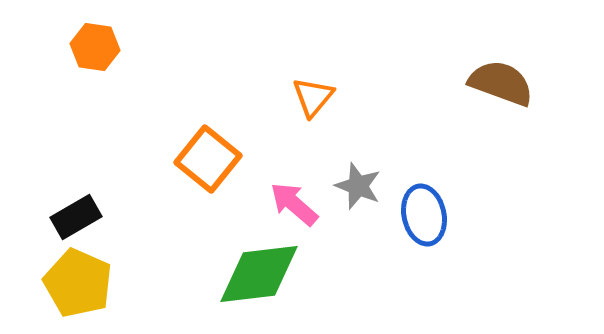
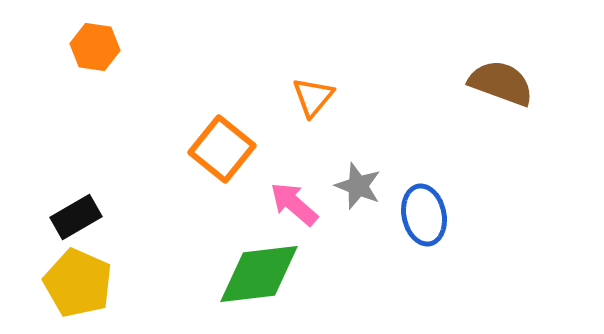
orange square: moved 14 px right, 10 px up
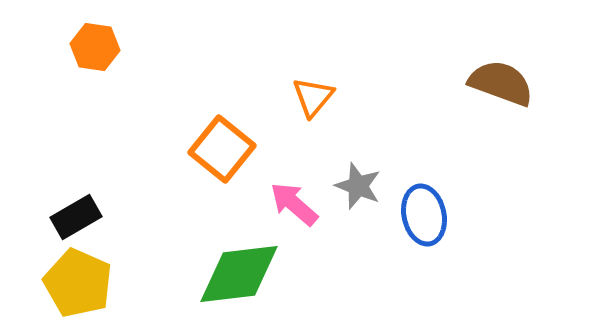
green diamond: moved 20 px left
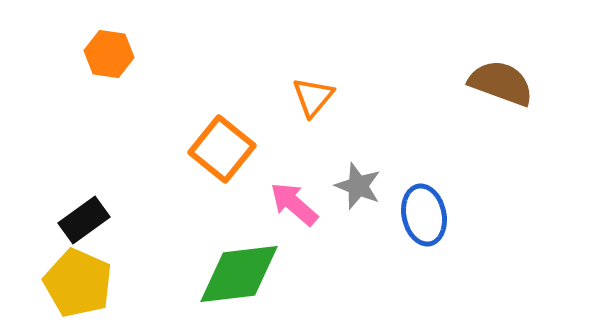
orange hexagon: moved 14 px right, 7 px down
black rectangle: moved 8 px right, 3 px down; rotated 6 degrees counterclockwise
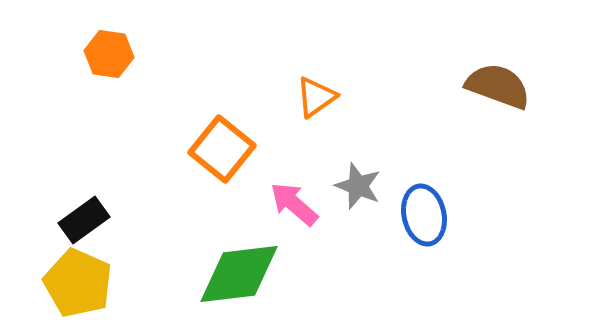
brown semicircle: moved 3 px left, 3 px down
orange triangle: moved 3 px right; rotated 15 degrees clockwise
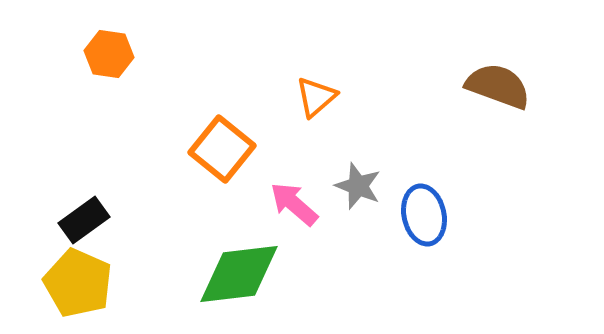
orange triangle: rotated 6 degrees counterclockwise
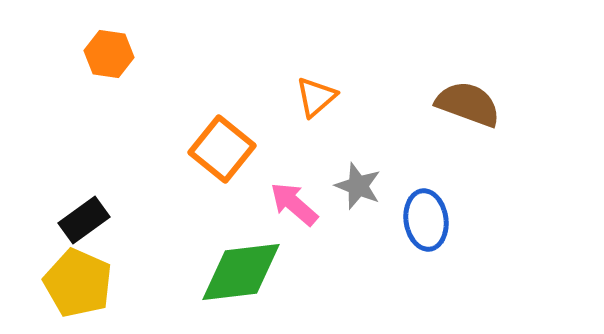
brown semicircle: moved 30 px left, 18 px down
blue ellipse: moved 2 px right, 5 px down; rotated 4 degrees clockwise
green diamond: moved 2 px right, 2 px up
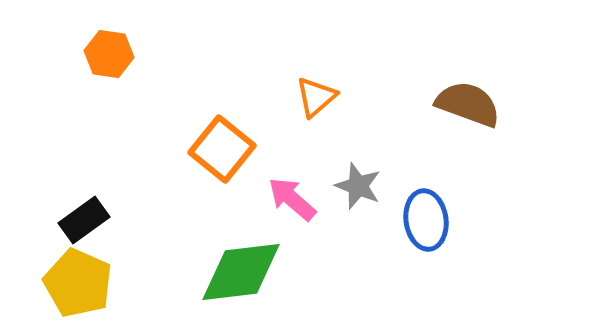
pink arrow: moved 2 px left, 5 px up
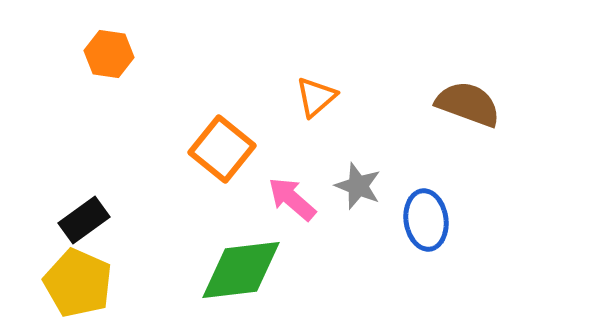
green diamond: moved 2 px up
